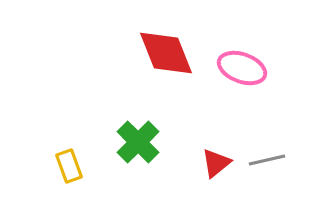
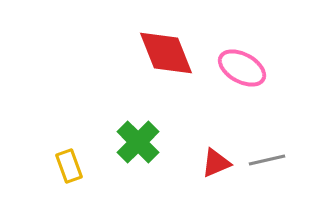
pink ellipse: rotated 9 degrees clockwise
red triangle: rotated 16 degrees clockwise
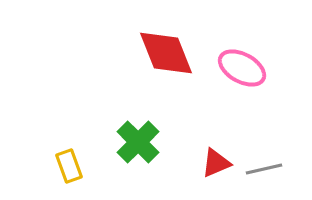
gray line: moved 3 px left, 9 px down
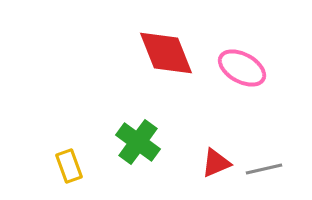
green cross: rotated 9 degrees counterclockwise
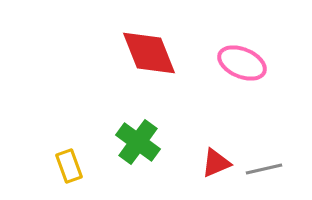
red diamond: moved 17 px left
pink ellipse: moved 5 px up; rotated 6 degrees counterclockwise
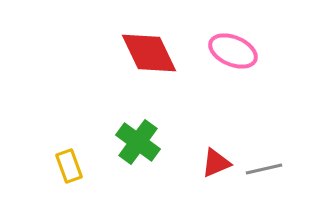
red diamond: rotated 4 degrees counterclockwise
pink ellipse: moved 9 px left, 12 px up
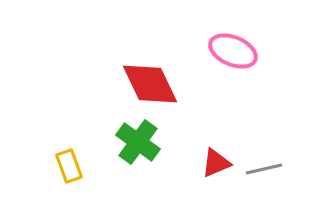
red diamond: moved 1 px right, 31 px down
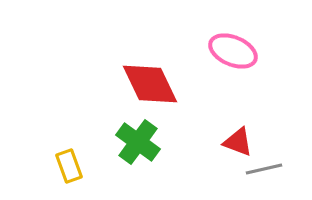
red triangle: moved 22 px right, 21 px up; rotated 44 degrees clockwise
